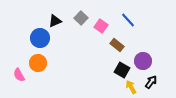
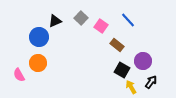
blue circle: moved 1 px left, 1 px up
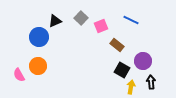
blue line: moved 3 px right; rotated 21 degrees counterclockwise
pink square: rotated 32 degrees clockwise
orange circle: moved 3 px down
black arrow: rotated 40 degrees counterclockwise
yellow arrow: rotated 40 degrees clockwise
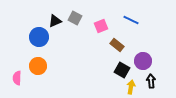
gray square: moved 6 px left; rotated 16 degrees counterclockwise
pink semicircle: moved 2 px left, 3 px down; rotated 32 degrees clockwise
black arrow: moved 1 px up
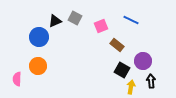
pink semicircle: moved 1 px down
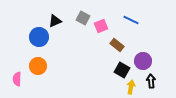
gray square: moved 8 px right
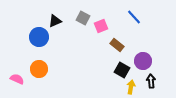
blue line: moved 3 px right, 3 px up; rotated 21 degrees clockwise
orange circle: moved 1 px right, 3 px down
pink semicircle: rotated 112 degrees clockwise
